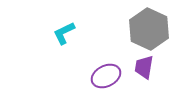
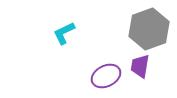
gray hexagon: rotated 15 degrees clockwise
purple trapezoid: moved 4 px left, 1 px up
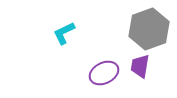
purple ellipse: moved 2 px left, 3 px up
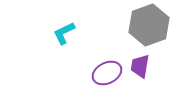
gray hexagon: moved 4 px up
purple ellipse: moved 3 px right
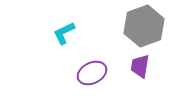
gray hexagon: moved 5 px left, 1 px down
purple ellipse: moved 15 px left
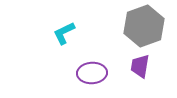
purple ellipse: rotated 24 degrees clockwise
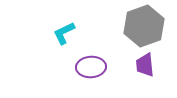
purple trapezoid: moved 5 px right, 1 px up; rotated 15 degrees counterclockwise
purple ellipse: moved 1 px left, 6 px up
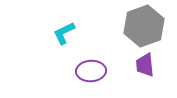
purple ellipse: moved 4 px down
